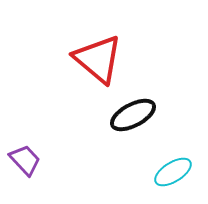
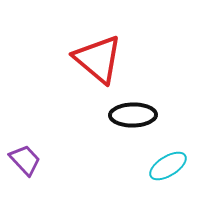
black ellipse: rotated 27 degrees clockwise
cyan ellipse: moved 5 px left, 6 px up
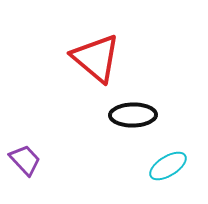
red triangle: moved 2 px left, 1 px up
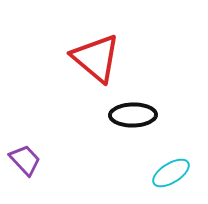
cyan ellipse: moved 3 px right, 7 px down
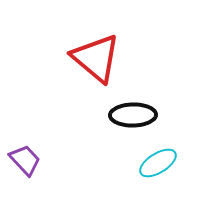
cyan ellipse: moved 13 px left, 10 px up
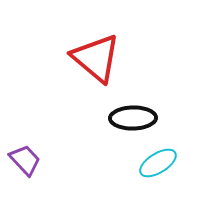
black ellipse: moved 3 px down
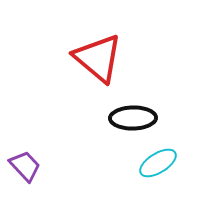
red triangle: moved 2 px right
purple trapezoid: moved 6 px down
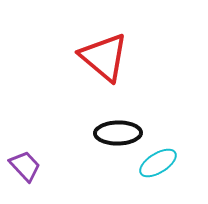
red triangle: moved 6 px right, 1 px up
black ellipse: moved 15 px left, 15 px down
